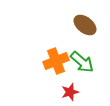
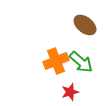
green arrow: moved 1 px left
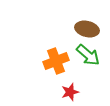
brown ellipse: moved 2 px right, 4 px down; rotated 25 degrees counterclockwise
green arrow: moved 7 px right, 7 px up
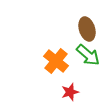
brown ellipse: rotated 60 degrees clockwise
orange cross: rotated 30 degrees counterclockwise
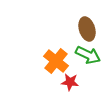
green arrow: rotated 15 degrees counterclockwise
red star: moved 10 px up; rotated 24 degrees clockwise
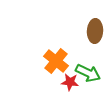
brown ellipse: moved 8 px right, 2 px down; rotated 20 degrees clockwise
green arrow: moved 18 px down
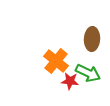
brown ellipse: moved 3 px left, 8 px down
red star: moved 1 px up
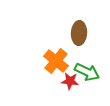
brown ellipse: moved 13 px left, 6 px up
green arrow: moved 1 px left, 1 px up
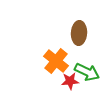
red star: rotated 12 degrees counterclockwise
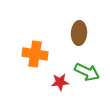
orange cross: moved 21 px left, 7 px up; rotated 30 degrees counterclockwise
red star: moved 10 px left, 1 px down
